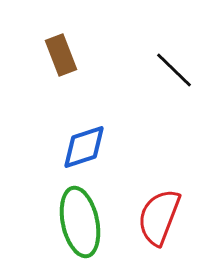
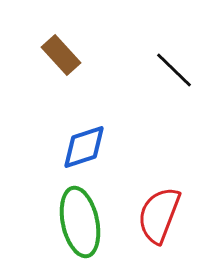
brown rectangle: rotated 21 degrees counterclockwise
red semicircle: moved 2 px up
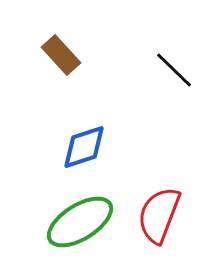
green ellipse: rotated 70 degrees clockwise
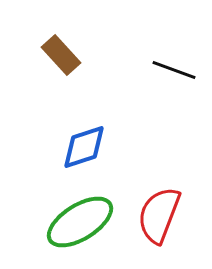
black line: rotated 24 degrees counterclockwise
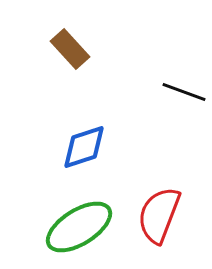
brown rectangle: moved 9 px right, 6 px up
black line: moved 10 px right, 22 px down
green ellipse: moved 1 px left, 5 px down
